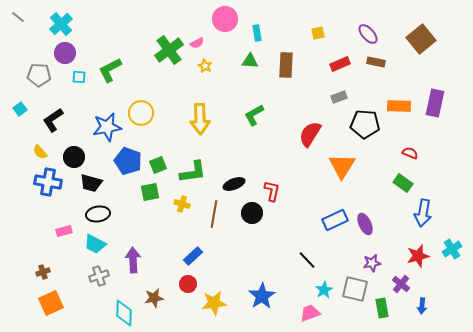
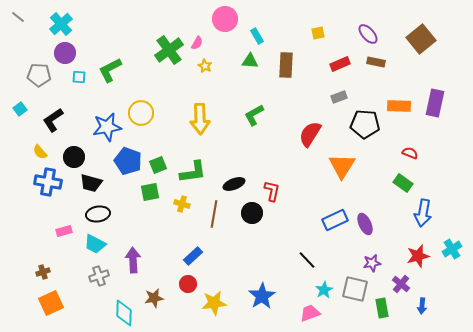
cyan rectangle at (257, 33): moved 3 px down; rotated 21 degrees counterclockwise
pink semicircle at (197, 43): rotated 32 degrees counterclockwise
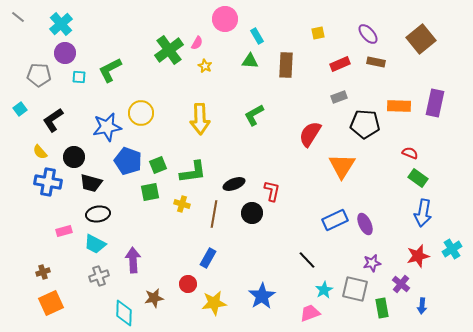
green rectangle at (403, 183): moved 15 px right, 5 px up
blue rectangle at (193, 256): moved 15 px right, 2 px down; rotated 18 degrees counterclockwise
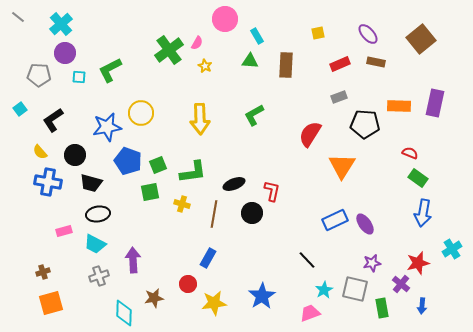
black circle at (74, 157): moved 1 px right, 2 px up
purple ellipse at (365, 224): rotated 10 degrees counterclockwise
red star at (418, 256): moved 7 px down
orange square at (51, 303): rotated 10 degrees clockwise
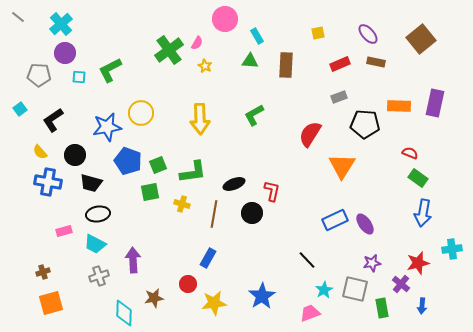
cyan cross at (452, 249): rotated 24 degrees clockwise
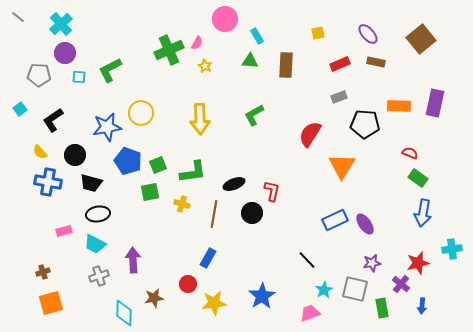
green cross at (169, 50): rotated 12 degrees clockwise
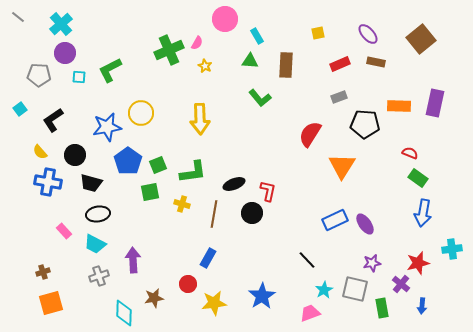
green L-shape at (254, 115): moved 6 px right, 17 px up; rotated 100 degrees counterclockwise
blue pentagon at (128, 161): rotated 16 degrees clockwise
red L-shape at (272, 191): moved 4 px left
pink rectangle at (64, 231): rotated 63 degrees clockwise
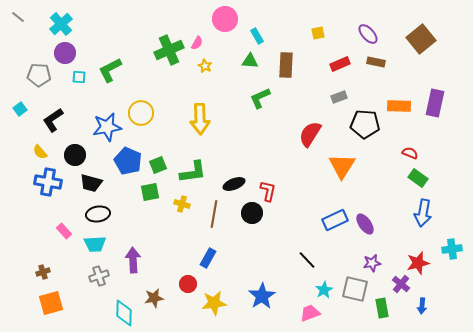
green L-shape at (260, 98): rotated 105 degrees clockwise
blue pentagon at (128, 161): rotated 12 degrees counterclockwise
cyan trapezoid at (95, 244): rotated 30 degrees counterclockwise
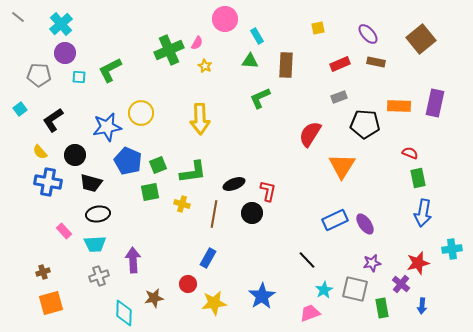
yellow square at (318, 33): moved 5 px up
green rectangle at (418, 178): rotated 42 degrees clockwise
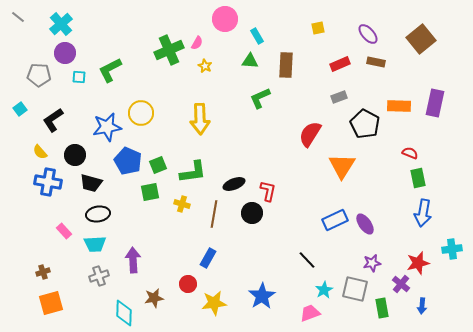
black pentagon at (365, 124): rotated 24 degrees clockwise
